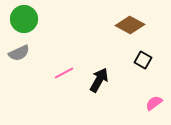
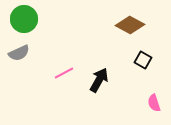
pink semicircle: rotated 72 degrees counterclockwise
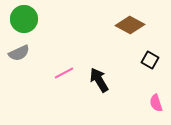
black square: moved 7 px right
black arrow: rotated 60 degrees counterclockwise
pink semicircle: moved 2 px right
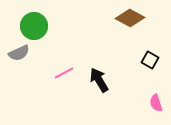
green circle: moved 10 px right, 7 px down
brown diamond: moved 7 px up
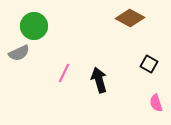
black square: moved 1 px left, 4 px down
pink line: rotated 36 degrees counterclockwise
black arrow: rotated 15 degrees clockwise
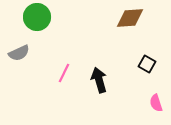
brown diamond: rotated 32 degrees counterclockwise
green circle: moved 3 px right, 9 px up
black square: moved 2 px left
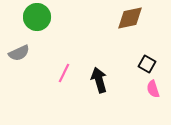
brown diamond: rotated 8 degrees counterclockwise
pink semicircle: moved 3 px left, 14 px up
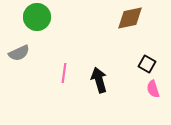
pink line: rotated 18 degrees counterclockwise
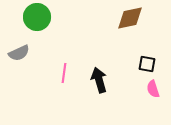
black square: rotated 18 degrees counterclockwise
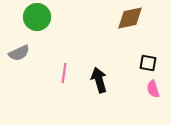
black square: moved 1 px right, 1 px up
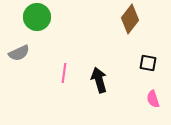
brown diamond: moved 1 px down; rotated 40 degrees counterclockwise
pink semicircle: moved 10 px down
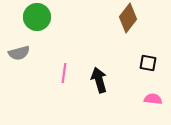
brown diamond: moved 2 px left, 1 px up
gray semicircle: rotated 10 degrees clockwise
pink semicircle: rotated 114 degrees clockwise
